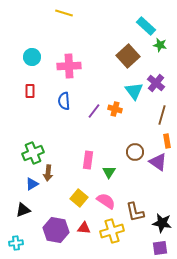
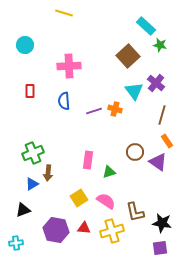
cyan circle: moved 7 px left, 12 px up
purple line: rotated 35 degrees clockwise
orange rectangle: rotated 24 degrees counterclockwise
green triangle: rotated 40 degrees clockwise
yellow square: rotated 18 degrees clockwise
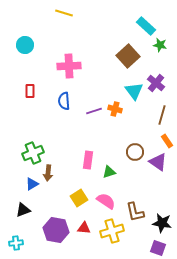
purple square: moved 2 px left; rotated 28 degrees clockwise
